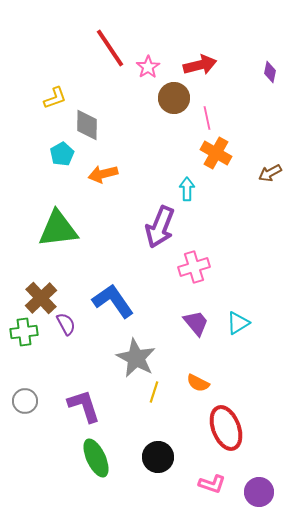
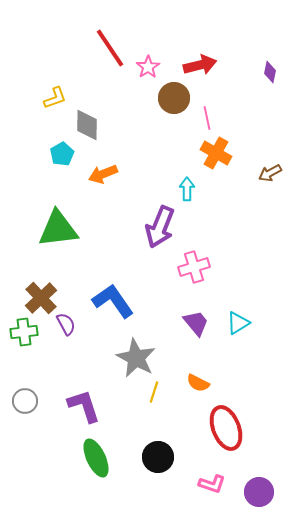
orange arrow: rotated 8 degrees counterclockwise
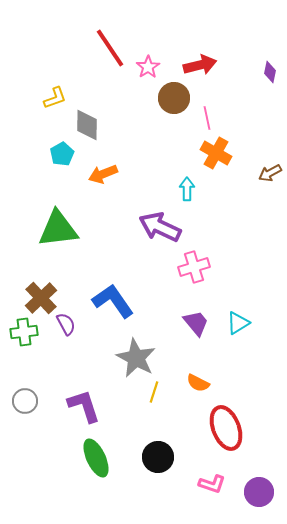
purple arrow: rotated 93 degrees clockwise
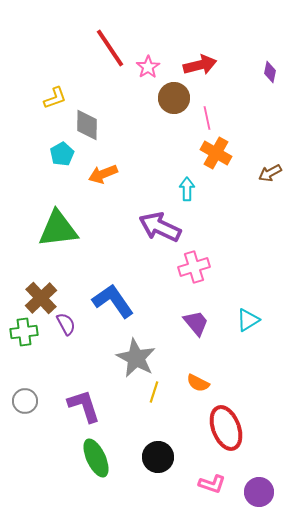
cyan triangle: moved 10 px right, 3 px up
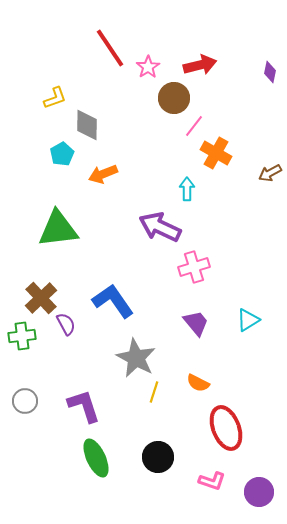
pink line: moved 13 px left, 8 px down; rotated 50 degrees clockwise
green cross: moved 2 px left, 4 px down
pink L-shape: moved 3 px up
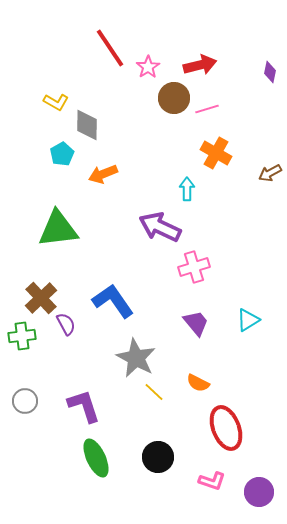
yellow L-shape: moved 1 px right, 4 px down; rotated 50 degrees clockwise
pink line: moved 13 px right, 17 px up; rotated 35 degrees clockwise
yellow line: rotated 65 degrees counterclockwise
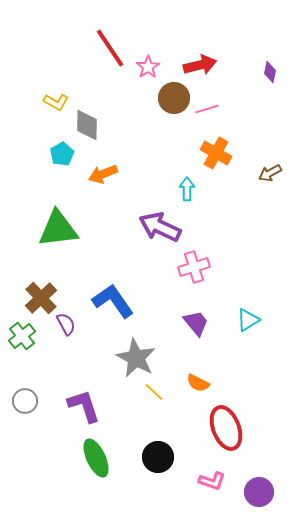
green cross: rotated 32 degrees counterclockwise
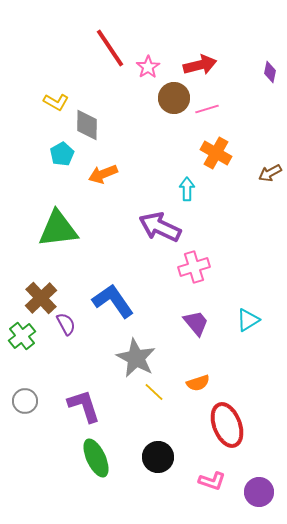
orange semicircle: rotated 45 degrees counterclockwise
red ellipse: moved 1 px right, 3 px up
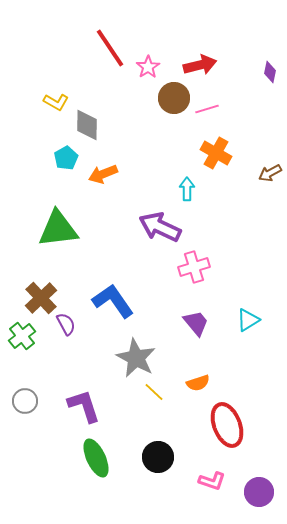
cyan pentagon: moved 4 px right, 4 px down
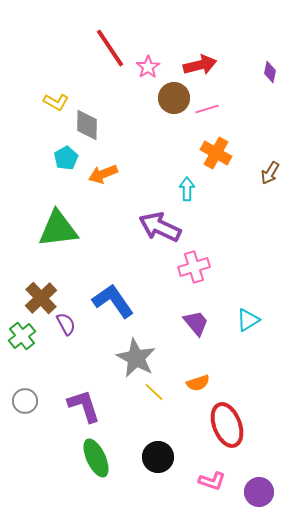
brown arrow: rotated 30 degrees counterclockwise
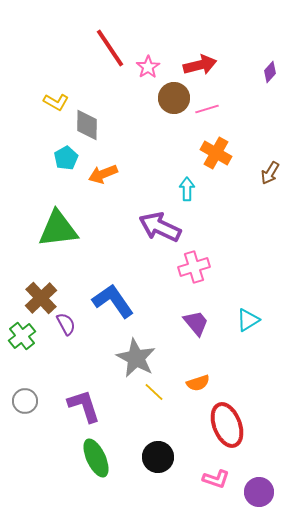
purple diamond: rotated 30 degrees clockwise
pink L-shape: moved 4 px right, 2 px up
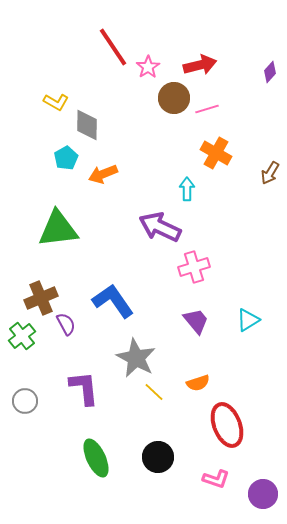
red line: moved 3 px right, 1 px up
brown cross: rotated 20 degrees clockwise
purple trapezoid: moved 2 px up
purple L-shape: moved 18 px up; rotated 12 degrees clockwise
purple circle: moved 4 px right, 2 px down
